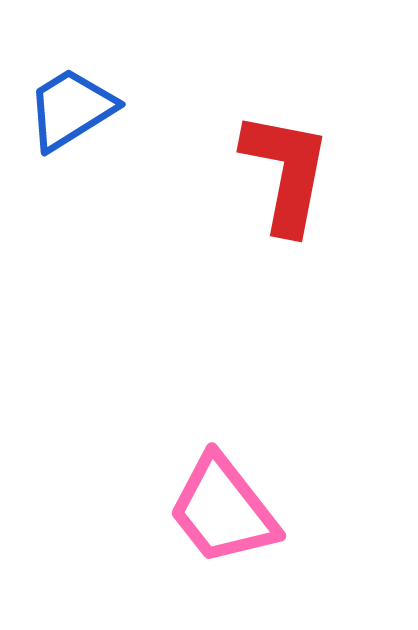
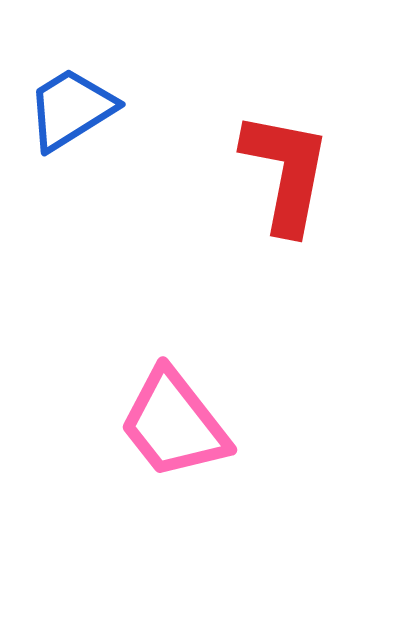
pink trapezoid: moved 49 px left, 86 px up
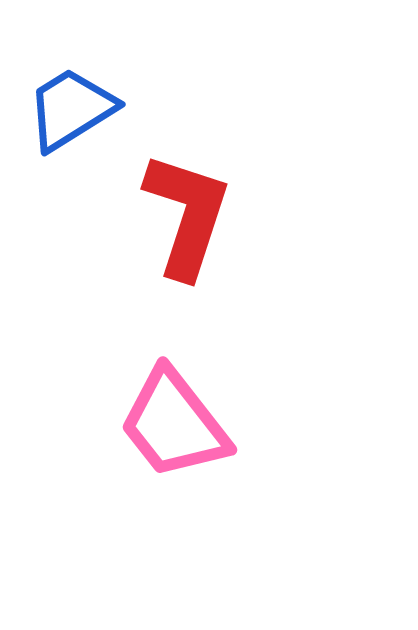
red L-shape: moved 99 px left, 43 px down; rotated 7 degrees clockwise
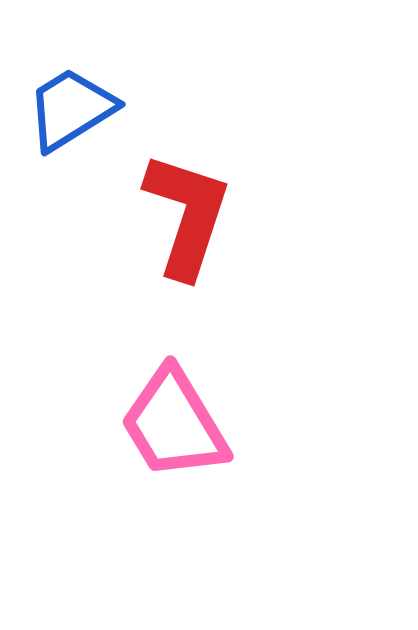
pink trapezoid: rotated 7 degrees clockwise
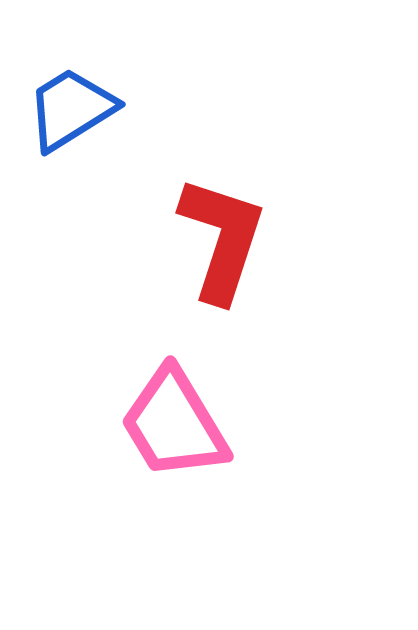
red L-shape: moved 35 px right, 24 px down
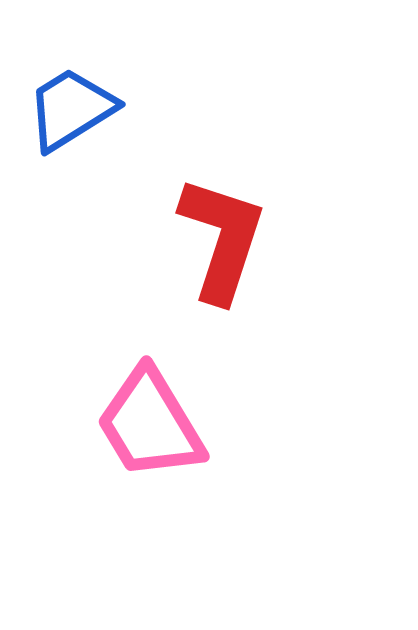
pink trapezoid: moved 24 px left
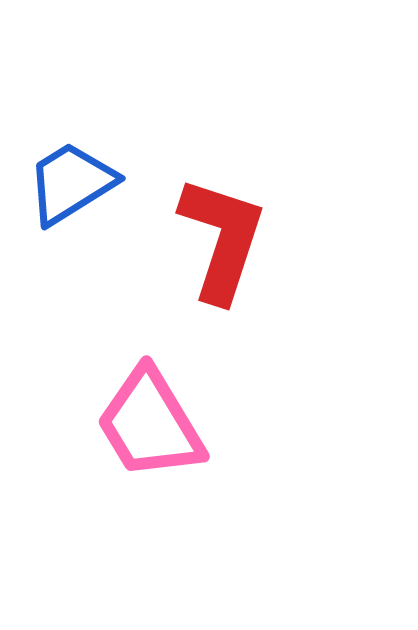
blue trapezoid: moved 74 px down
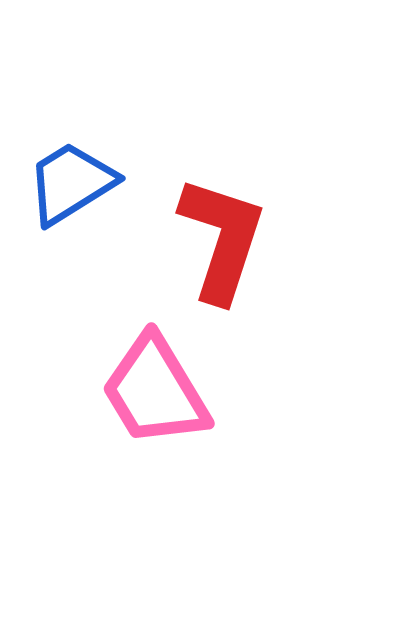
pink trapezoid: moved 5 px right, 33 px up
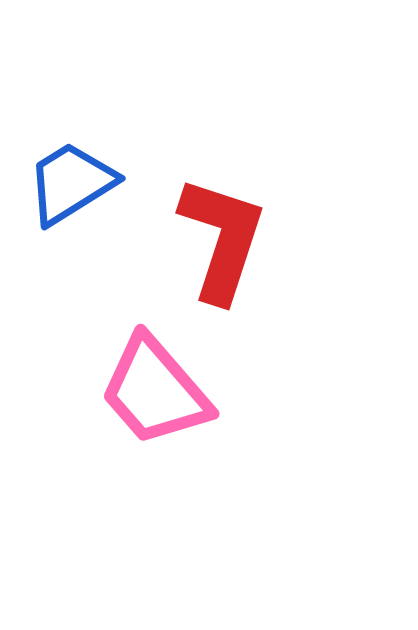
pink trapezoid: rotated 10 degrees counterclockwise
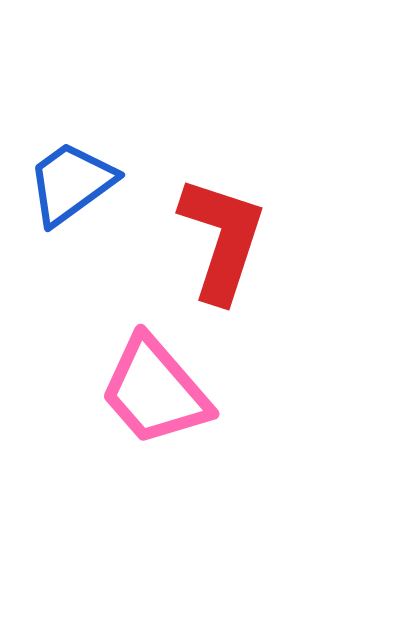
blue trapezoid: rotated 4 degrees counterclockwise
